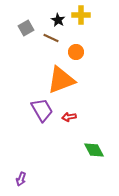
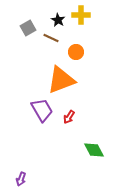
gray square: moved 2 px right
red arrow: rotated 48 degrees counterclockwise
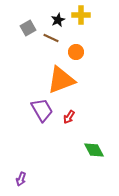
black star: rotated 16 degrees clockwise
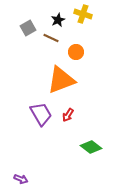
yellow cross: moved 2 px right, 1 px up; rotated 18 degrees clockwise
purple trapezoid: moved 1 px left, 4 px down
red arrow: moved 1 px left, 2 px up
green diamond: moved 3 px left, 3 px up; rotated 25 degrees counterclockwise
purple arrow: rotated 88 degrees counterclockwise
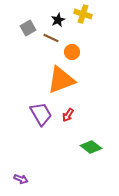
orange circle: moved 4 px left
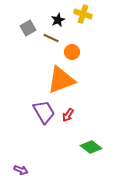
purple trapezoid: moved 3 px right, 2 px up
purple arrow: moved 9 px up
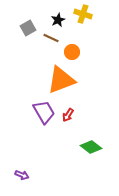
purple arrow: moved 1 px right, 5 px down
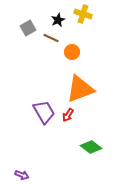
orange triangle: moved 19 px right, 9 px down
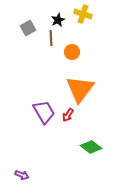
brown line: rotated 63 degrees clockwise
orange triangle: rotated 32 degrees counterclockwise
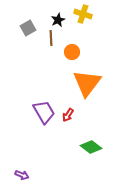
orange triangle: moved 7 px right, 6 px up
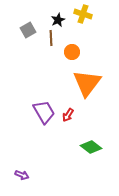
gray square: moved 2 px down
